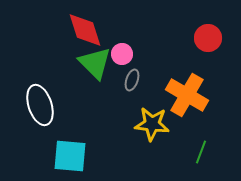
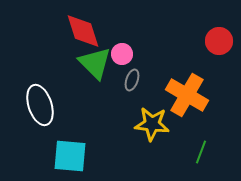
red diamond: moved 2 px left, 1 px down
red circle: moved 11 px right, 3 px down
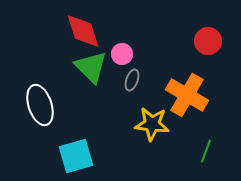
red circle: moved 11 px left
green triangle: moved 4 px left, 4 px down
green line: moved 5 px right, 1 px up
cyan square: moved 6 px right; rotated 21 degrees counterclockwise
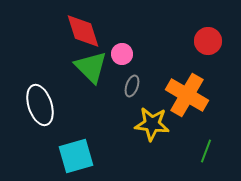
gray ellipse: moved 6 px down
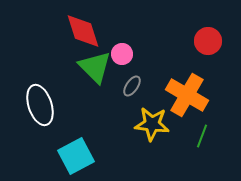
green triangle: moved 4 px right
gray ellipse: rotated 15 degrees clockwise
green line: moved 4 px left, 15 px up
cyan square: rotated 12 degrees counterclockwise
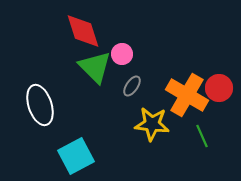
red circle: moved 11 px right, 47 px down
green line: rotated 45 degrees counterclockwise
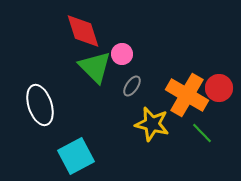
yellow star: rotated 8 degrees clockwise
green line: moved 3 px up; rotated 20 degrees counterclockwise
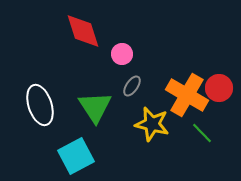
green triangle: moved 40 px down; rotated 12 degrees clockwise
